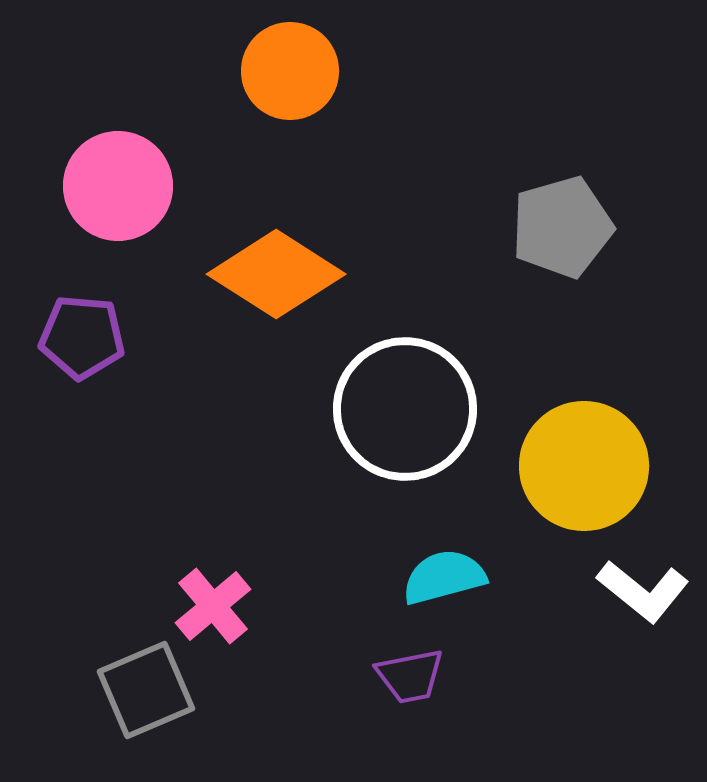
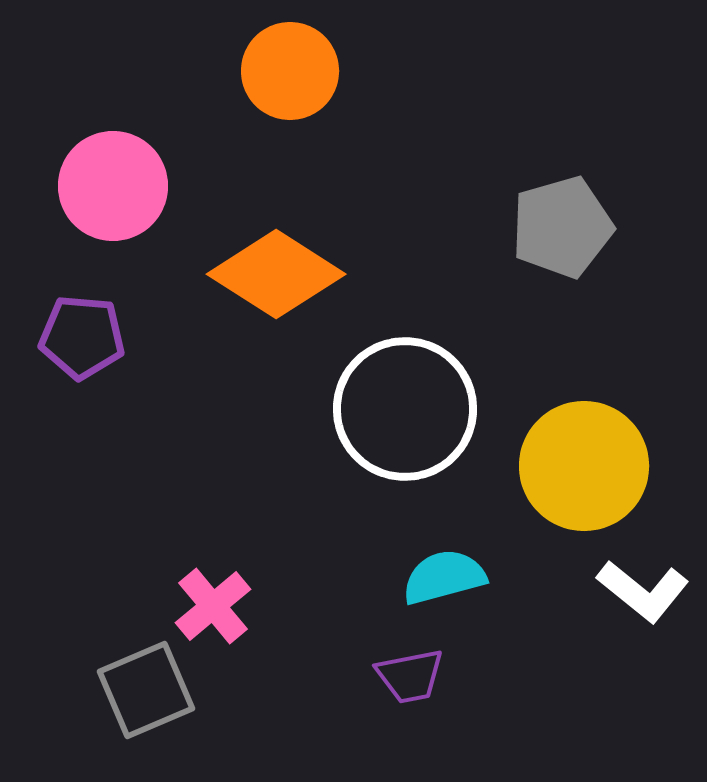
pink circle: moved 5 px left
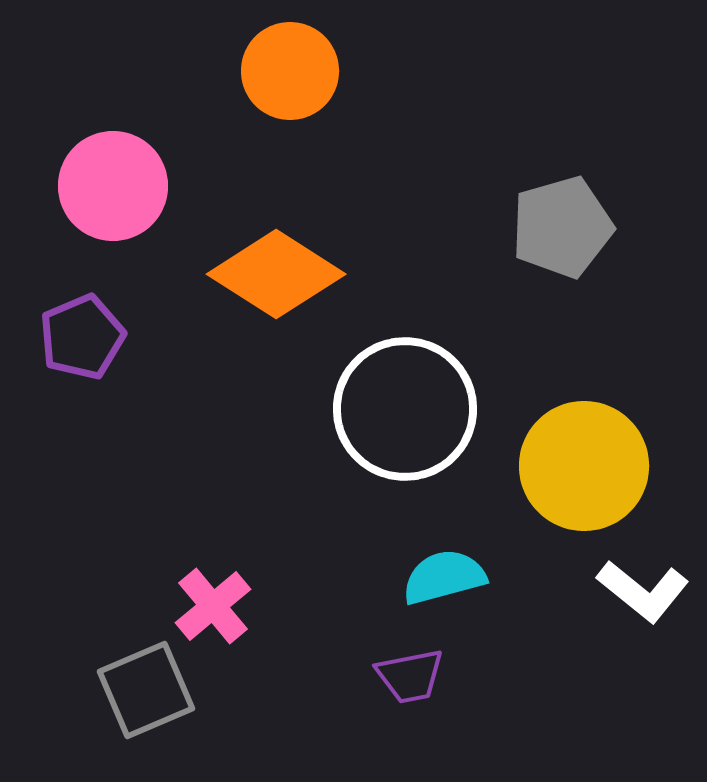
purple pentagon: rotated 28 degrees counterclockwise
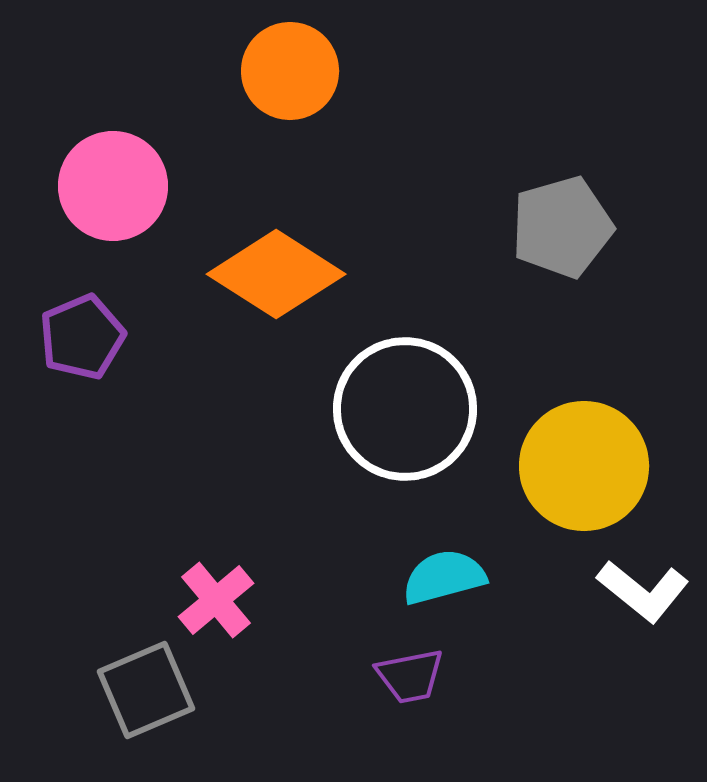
pink cross: moved 3 px right, 6 px up
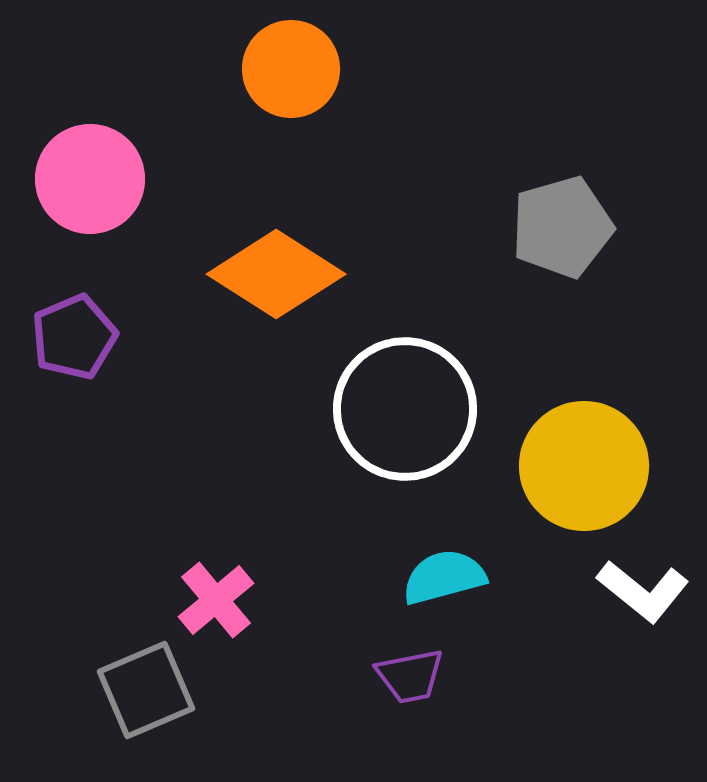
orange circle: moved 1 px right, 2 px up
pink circle: moved 23 px left, 7 px up
purple pentagon: moved 8 px left
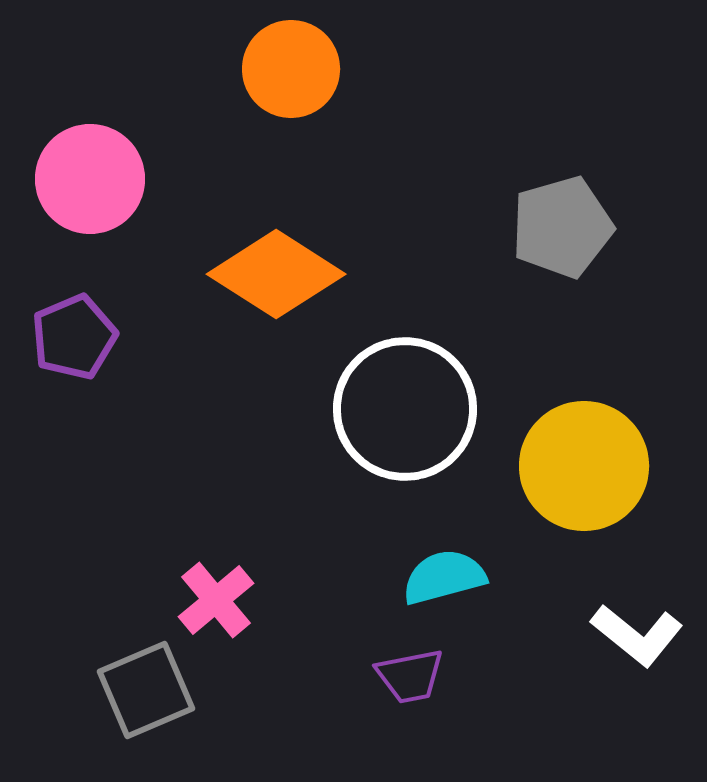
white L-shape: moved 6 px left, 44 px down
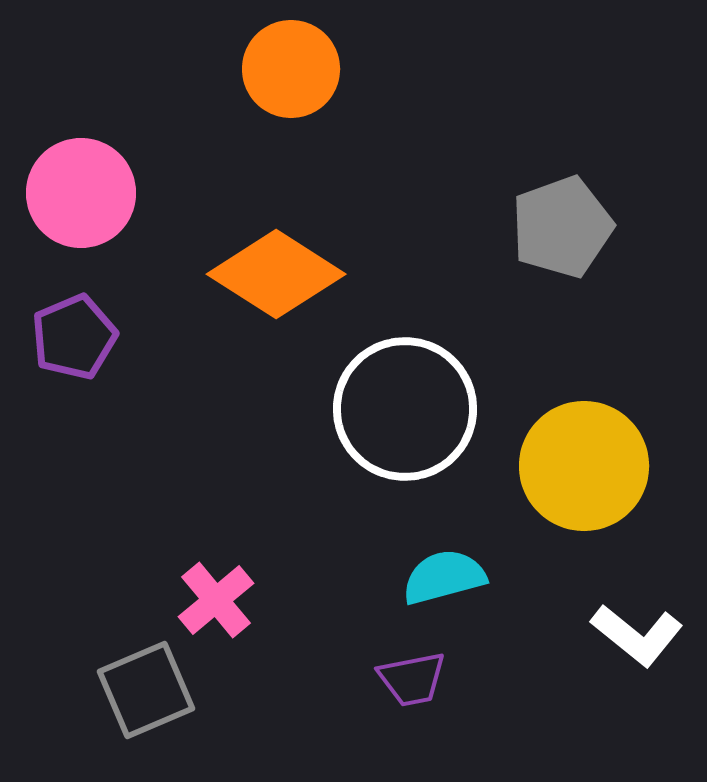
pink circle: moved 9 px left, 14 px down
gray pentagon: rotated 4 degrees counterclockwise
purple trapezoid: moved 2 px right, 3 px down
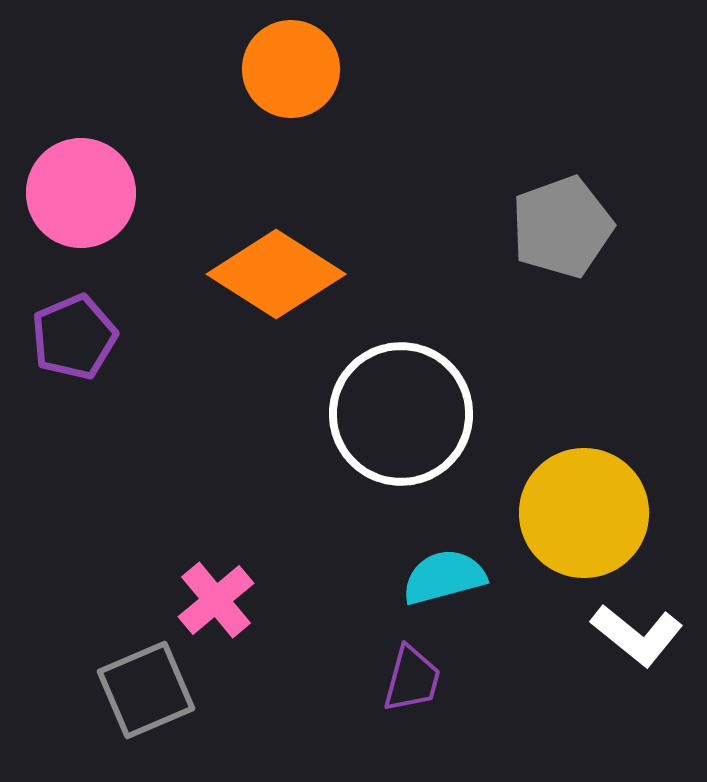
white circle: moved 4 px left, 5 px down
yellow circle: moved 47 px down
purple trapezoid: rotated 64 degrees counterclockwise
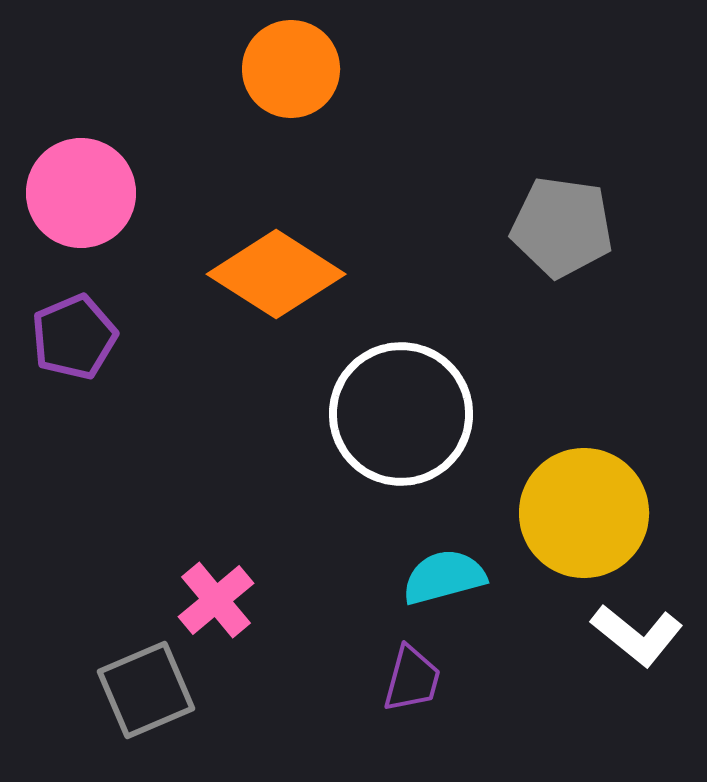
gray pentagon: rotated 28 degrees clockwise
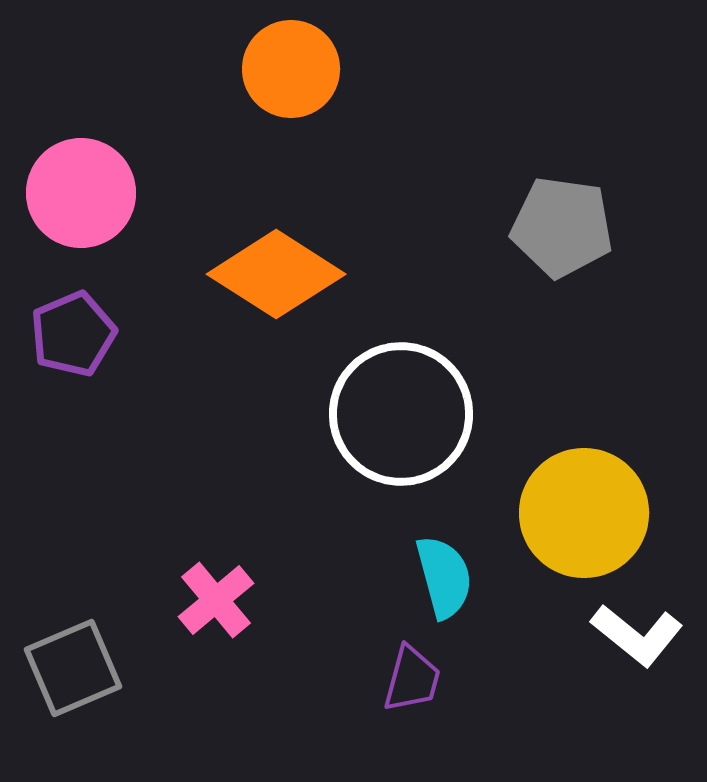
purple pentagon: moved 1 px left, 3 px up
cyan semicircle: rotated 90 degrees clockwise
gray square: moved 73 px left, 22 px up
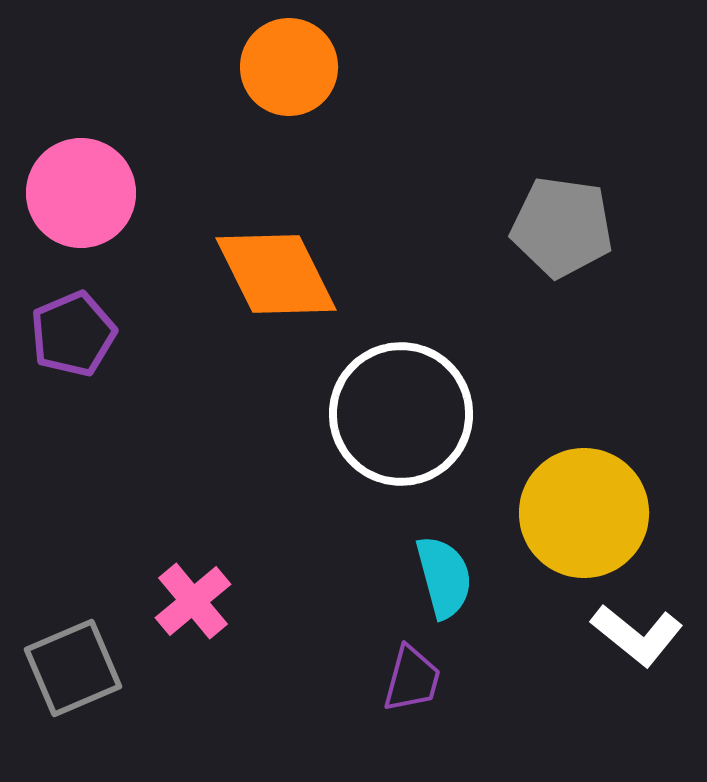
orange circle: moved 2 px left, 2 px up
orange diamond: rotated 31 degrees clockwise
pink cross: moved 23 px left, 1 px down
